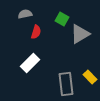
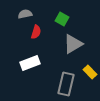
gray triangle: moved 7 px left, 10 px down
white rectangle: rotated 24 degrees clockwise
yellow rectangle: moved 5 px up
gray rectangle: rotated 20 degrees clockwise
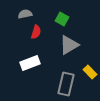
gray triangle: moved 4 px left, 1 px down
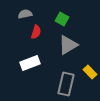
gray triangle: moved 1 px left
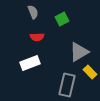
gray semicircle: moved 8 px right, 2 px up; rotated 80 degrees clockwise
green square: rotated 32 degrees clockwise
red semicircle: moved 1 px right, 5 px down; rotated 72 degrees clockwise
gray triangle: moved 11 px right, 7 px down
gray rectangle: moved 1 px right, 1 px down
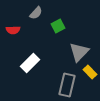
gray semicircle: moved 3 px right, 1 px down; rotated 64 degrees clockwise
green square: moved 4 px left, 7 px down
red semicircle: moved 24 px left, 7 px up
gray triangle: rotated 15 degrees counterclockwise
white rectangle: rotated 24 degrees counterclockwise
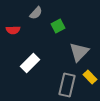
yellow rectangle: moved 5 px down
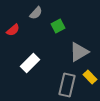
red semicircle: rotated 40 degrees counterclockwise
gray triangle: rotated 15 degrees clockwise
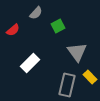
gray triangle: moved 2 px left; rotated 35 degrees counterclockwise
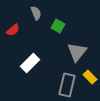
gray semicircle: rotated 64 degrees counterclockwise
green square: rotated 32 degrees counterclockwise
gray triangle: rotated 15 degrees clockwise
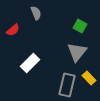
green square: moved 22 px right
yellow rectangle: moved 1 px left, 1 px down
